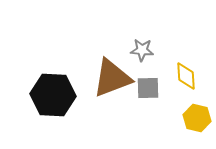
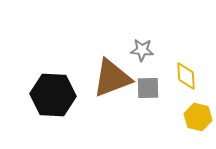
yellow hexagon: moved 1 px right, 1 px up
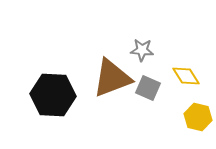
yellow diamond: rotated 28 degrees counterclockwise
gray square: rotated 25 degrees clockwise
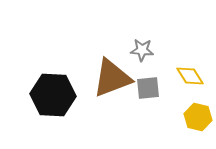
yellow diamond: moved 4 px right
gray square: rotated 30 degrees counterclockwise
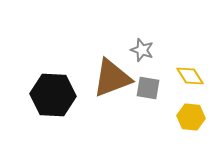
gray star: rotated 15 degrees clockwise
gray square: rotated 15 degrees clockwise
yellow hexagon: moved 7 px left; rotated 8 degrees counterclockwise
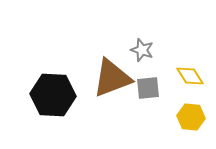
gray square: rotated 15 degrees counterclockwise
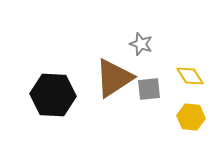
gray star: moved 1 px left, 6 px up
brown triangle: moved 2 px right; rotated 12 degrees counterclockwise
gray square: moved 1 px right, 1 px down
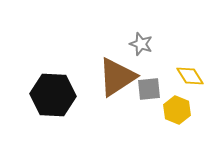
brown triangle: moved 3 px right, 1 px up
yellow hexagon: moved 14 px left, 7 px up; rotated 16 degrees clockwise
